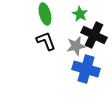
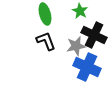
green star: moved 3 px up
blue cross: moved 1 px right, 2 px up; rotated 8 degrees clockwise
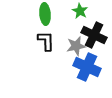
green ellipse: rotated 10 degrees clockwise
black L-shape: rotated 20 degrees clockwise
